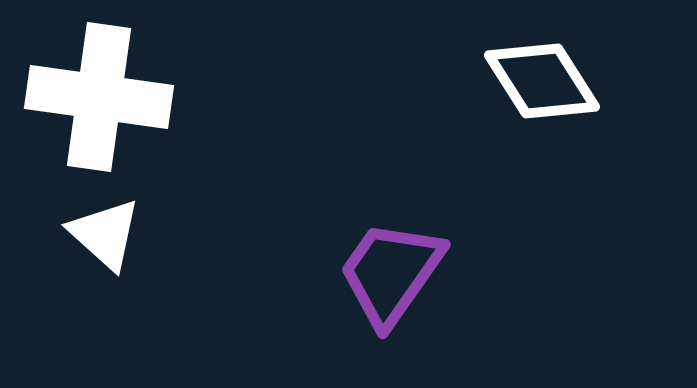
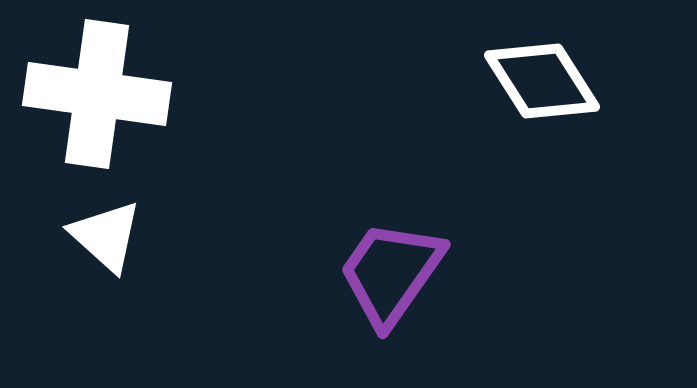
white cross: moved 2 px left, 3 px up
white triangle: moved 1 px right, 2 px down
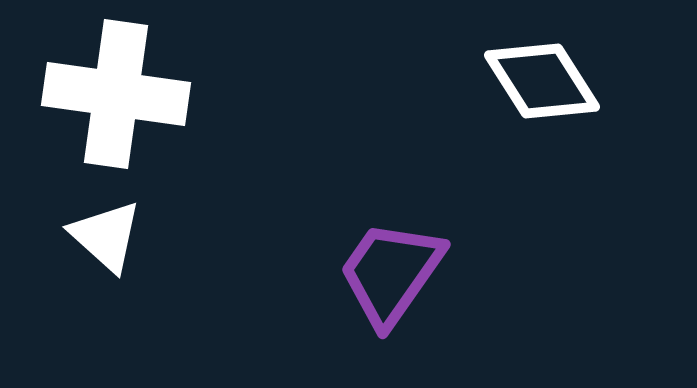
white cross: moved 19 px right
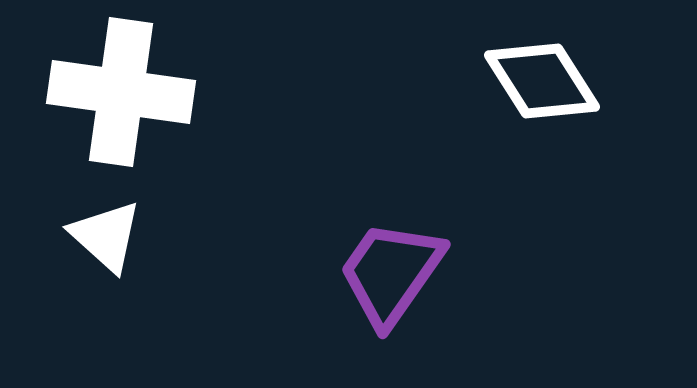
white cross: moved 5 px right, 2 px up
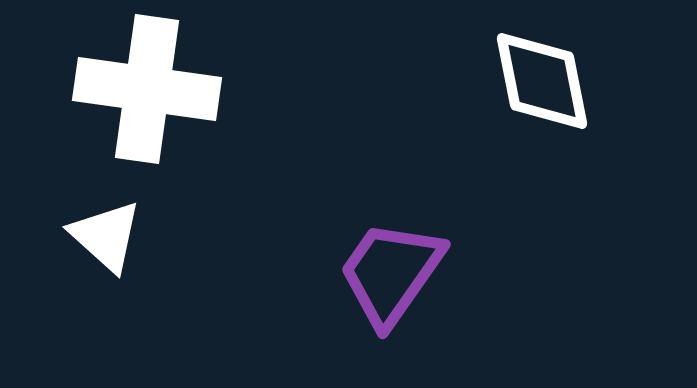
white diamond: rotated 21 degrees clockwise
white cross: moved 26 px right, 3 px up
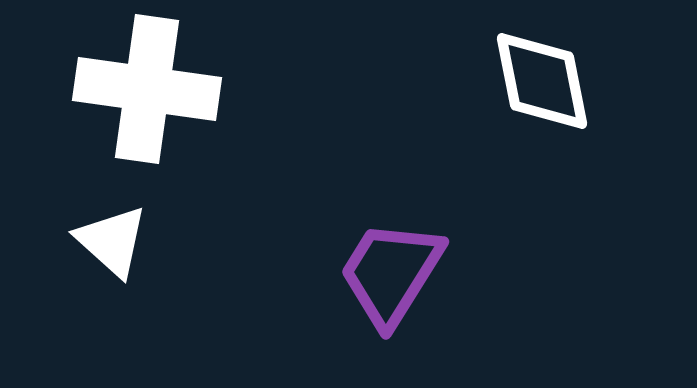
white triangle: moved 6 px right, 5 px down
purple trapezoid: rotated 3 degrees counterclockwise
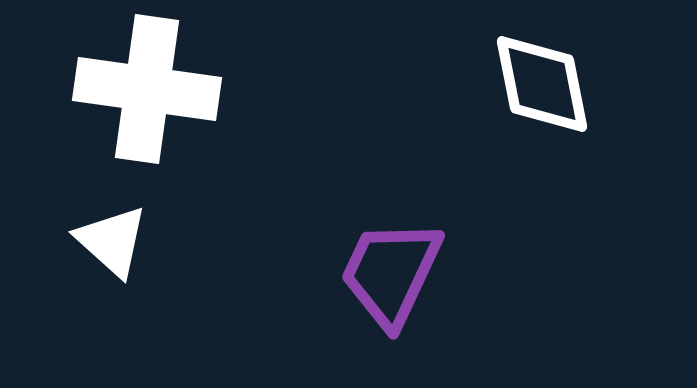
white diamond: moved 3 px down
purple trapezoid: rotated 7 degrees counterclockwise
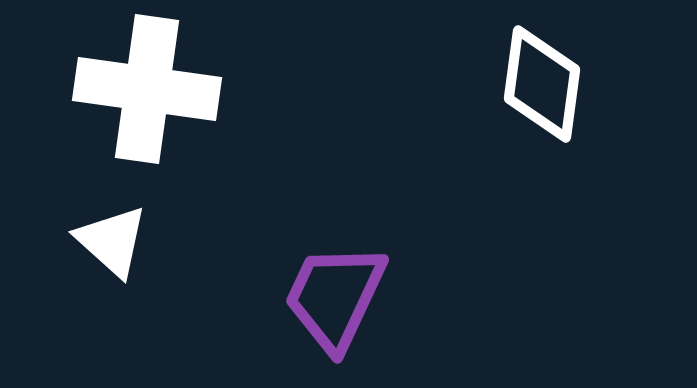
white diamond: rotated 19 degrees clockwise
purple trapezoid: moved 56 px left, 24 px down
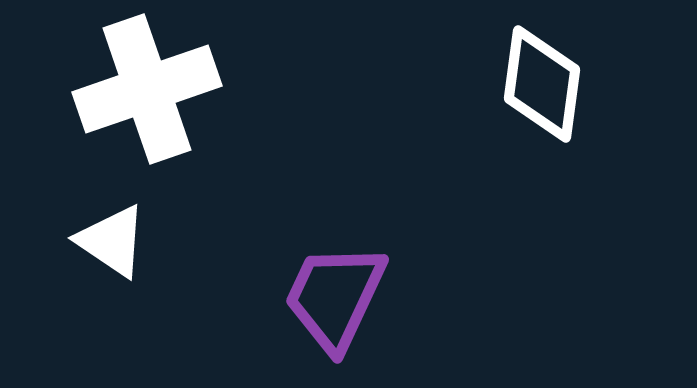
white cross: rotated 27 degrees counterclockwise
white triangle: rotated 8 degrees counterclockwise
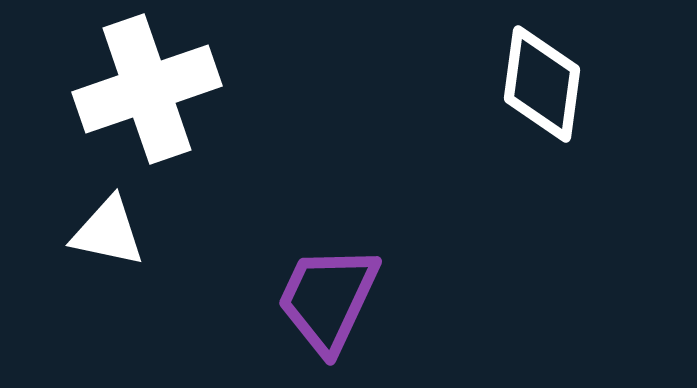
white triangle: moved 4 px left, 9 px up; rotated 22 degrees counterclockwise
purple trapezoid: moved 7 px left, 2 px down
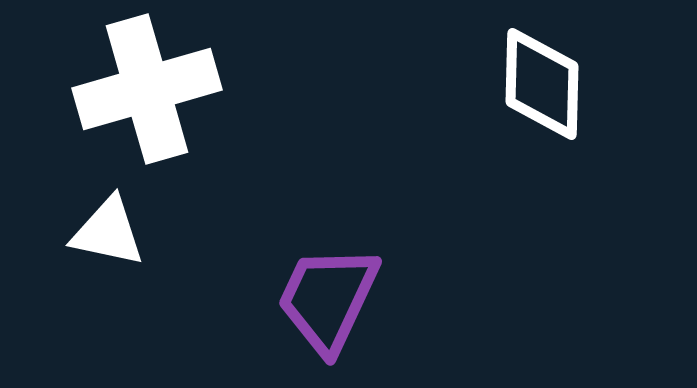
white diamond: rotated 6 degrees counterclockwise
white cross: rotated 3 degrees clockwise
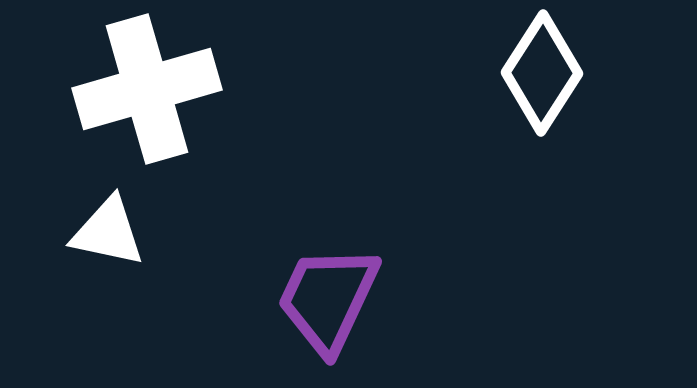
white diamond: moved 11 px up; rotated 31 degrees clockwise
